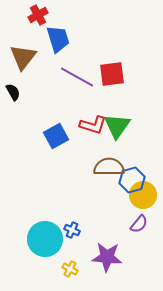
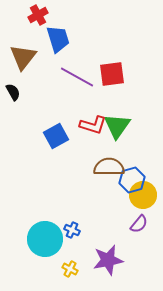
purple star: moved 1 px right, 3 px down; rotated 16 degrees counterclockwise
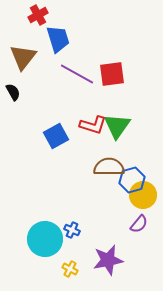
purple line: moved 3 px up
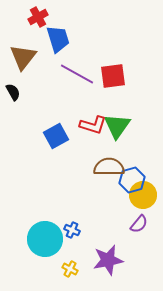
red cross: moved 2 px down
red square: moved 1 px right, 2 px down
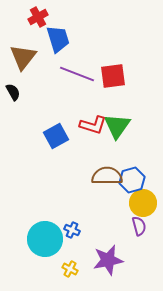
purple line: rotated 8 degrees counterclockwise
brown semicircle: moved 2 px left, 9 px down
yellow circle: moved 8 px down
purple semicircle: moved 2 px down; rotated 54 degrees counterclockwise
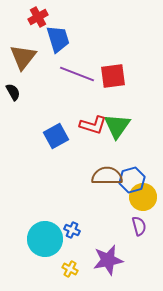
yellow circle: moved 6 px up
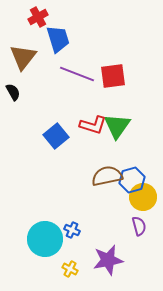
blue square: rotated 10 degrees counterclockwise
brown semicircle: rotated 12 degrees counterclockwise
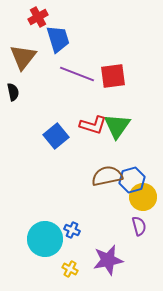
black semicircle: rotated 18 degrees clockwise
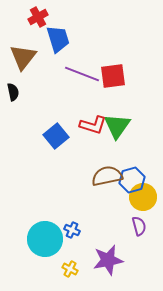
purple line: moved 5 px right
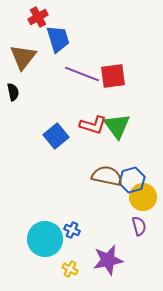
green triangle: rotated 12 degrees counterclockwise
brown semicircle: rotated 24 degrees clockwise
